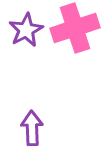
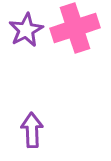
purple arrow: moved 2 px down
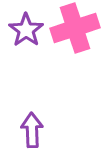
purple star: rotated 8 degrees counterclockwise
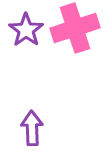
purple arrow: moved 2 px up
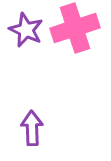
purple star: rotated 12 degrees counterclockwise
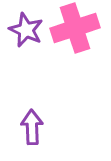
purple arrow: moved 1 px up
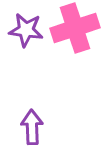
purple star: rotated 16 degrees counterclockwise
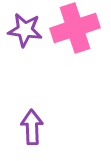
purple star: moved 1 px left
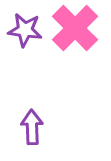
pink cross: rotated 27 degrees counterclockwise
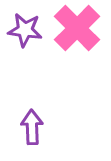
pink cross: moved 2 px right
